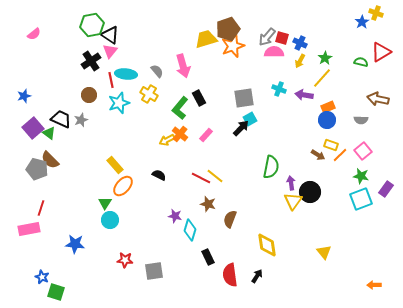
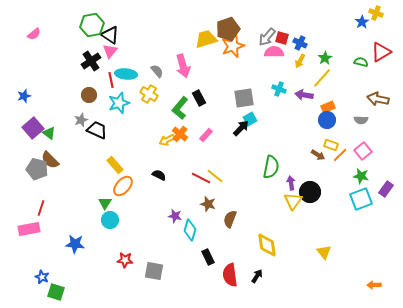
black trapezoid at (61, 119): moved 36 px right, 11 px down
gray square at (154, 271): rotated 18 degrees clockwise
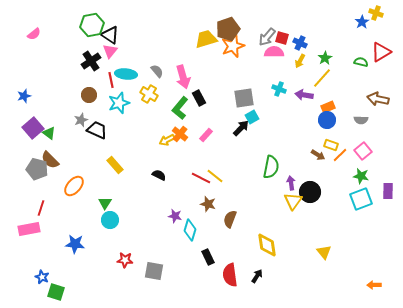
pink arrow at (183, 66): moved 11 px down
cyan square at (250, 119): moved 2 px right, 2 px up
orange ellipse at (123, 186): moved 49 px left
purple rectangle at (386, 189): moved 2 px right, 2 px down; rotated 35 degrees counterclockwise
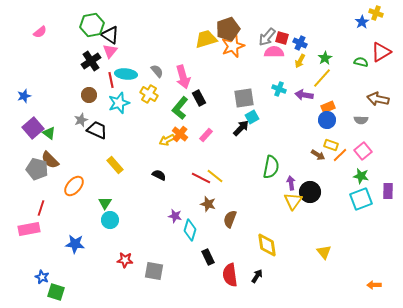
pink semicircle at (34, 34): moved 6 px right, 2 px up
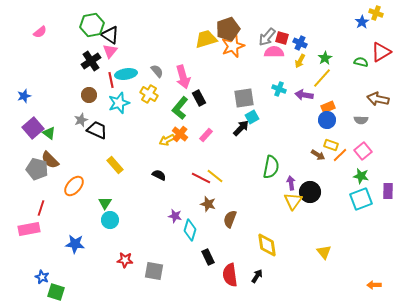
cyan ellipse at (126, 74): rotated 15 degrees counterclockwise
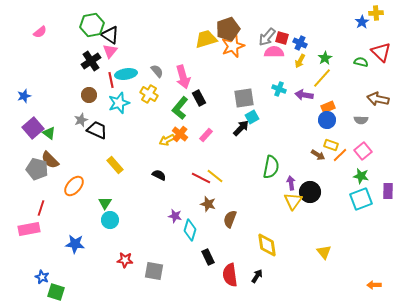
yellow cross at (376, 13): rotated 24 degrees counterclockwise
red triangle at (381, 52): rotated 45 degrees counterclockwise
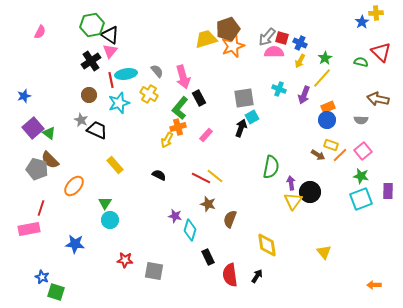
pink semicircle at (40, 32): rotated 24 degrees counterclockwise
purple arrow at (304, 95): rotated 78 degrees counterclockwise
gray star at (81, 120): rotated 24 degrees counterclockwise
black arrow at (241, 128): rotated 24 degrees counterclockwise
orange cross at (180, 134): moved 2 px left, 7 px up; rotated 35 degrees clockwise
yellow arrow at (167, 140): rotated 35 degrees counterclockwise
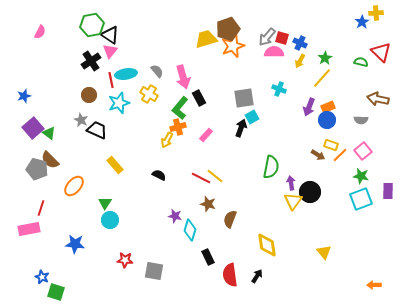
purple arrow at (304, 95): moved 5 px right, 12 px down
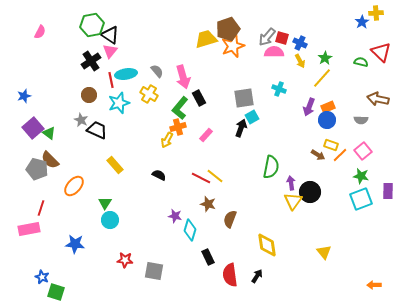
yellow arrow at (300, 61): rotated 56 degrees counterclockwise
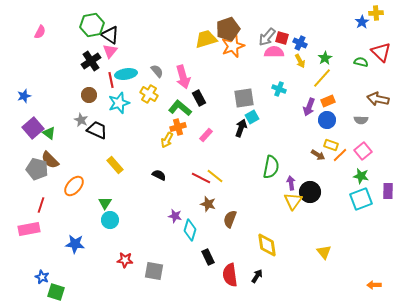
orange rectangle at (328, 107): moved 6 px up
green L-shape at (180, 108): rotated 90 degrees clockwise
red line at (41, 208): moved 3 px up
